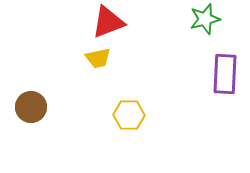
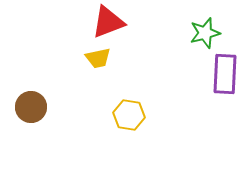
green star: moved 14 px down
yellow hexagon: rotated 8 degrees clockwise
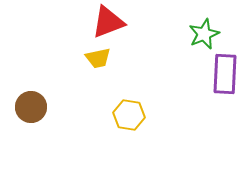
green star: moved 1 px left, 1 px down; rotated 8 degrees counterclockwise
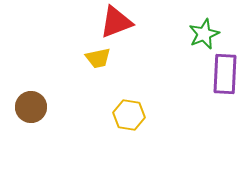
red triangle: moved 8 px right
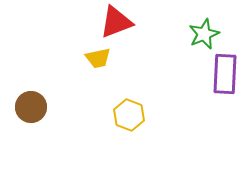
yellow hexagon: rotated 12 degrees clockwise
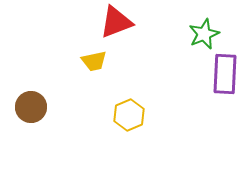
yellow trapezoid: moved 4 px left, 3 px down
yellow hexagon: rotated 16 degrees clockwise
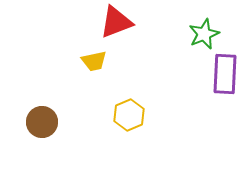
brown circle: moved 11 px right, 15 px down
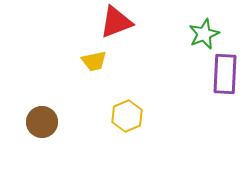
yellow hexagon: moved 2 px left, 1 px down
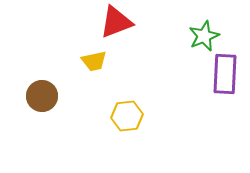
green star: moved 2 px down
yellow hexagon: rotated 16 degrees clockwise
brown circle: moved 26 px up
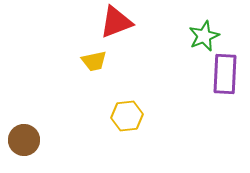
brown circle: moved 18 px left, 44 px down
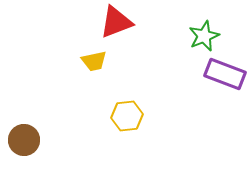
purple rectangle: rotated 72 degrees counterclockwise
